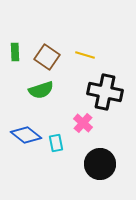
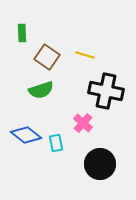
green rectangle: moved 7 px right, 19 px up
black cross: moved 1 px right, 1 px up
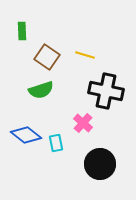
green rectangle: moved 2 px up
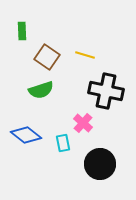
cyan rectangle: moved 7 px right
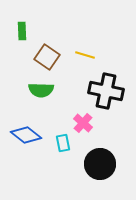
green semicircle: rotated 20 degrees clockwise
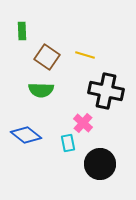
cyan rectangle: moved 5 px right
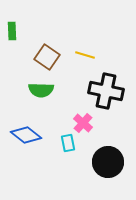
green rectangle: moved 10 px left
black circle: moved 8 px right, 2 px up
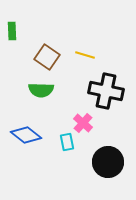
cyan rectangle: moved 1 px left, 1 px up
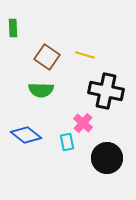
green rectangle: moved 1 px right, 3 px up
black circle: moved 1 px left, 4 px up
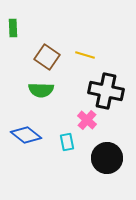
pink cross: moved 4 px right, 3 px up
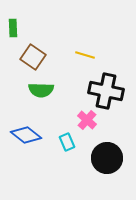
brown square: moved 14 px left
cyan rectangle: rotated 12 degrees counterclockwise
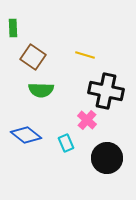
cyan rectangle: moved 1 px left, 1 px down
